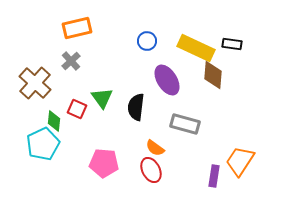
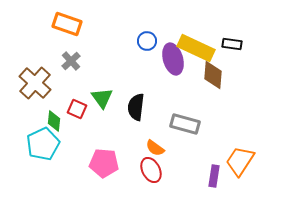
orange rectangle: moved 10 px left, 4 px up; rotated 32 degrees clockwise
purple ellipse: moved 6 px right, 21 px up; rotated 16 degrees clockwise
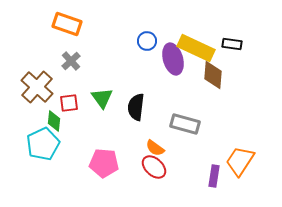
brown cross: moved 2 px right, 4 px down
red square: moved 8 px left, 6 px up; rotated 30 degrees counterclockwise
red ellipse: moved 3 px right, 3 px up; rotated 20 degrees counterclockwise
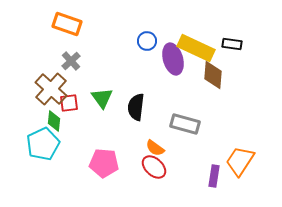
brown cross: moved 14 px right, 2 px down
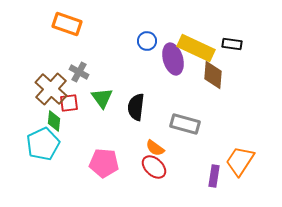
gray cross: moved 8 px right, 11 px down; rotated 18 degrees counterclockwise
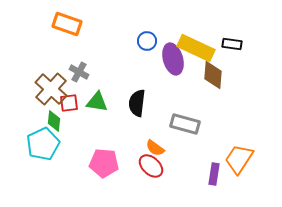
green triangle: moved 5 px left, 4 px down; rotated 45 degrees counterclockwise
black semicircle: moved 1 px right, 4 px up
orange trapezoid: moved 1 px left, 2 px up
red ellipse: moved 3 px left, 1 px up
purple rectangle: moved 2 px up
